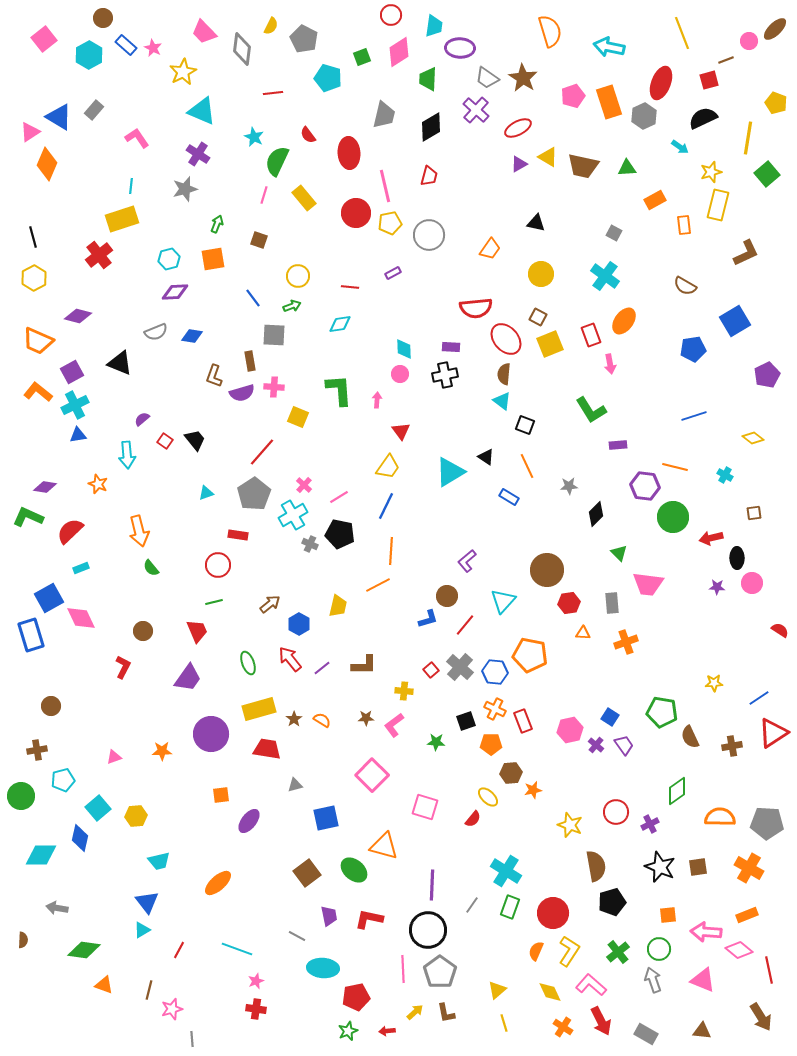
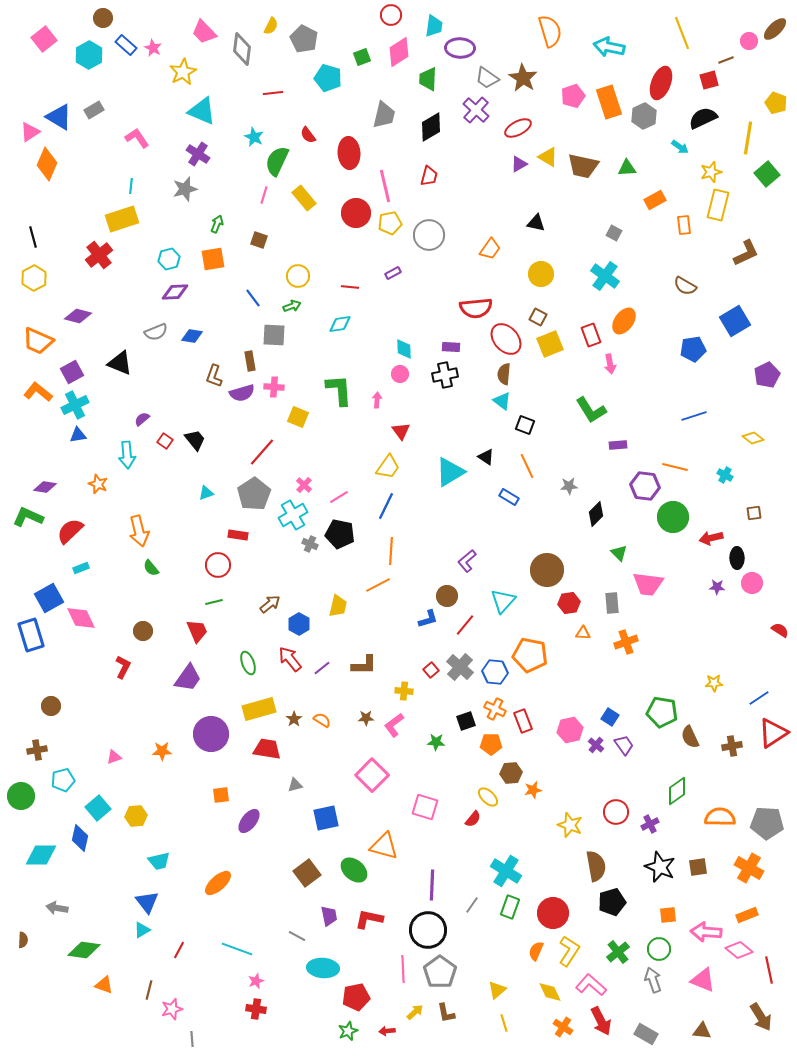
gray rectangle at (94, 110): rotated 18 degrees clockwise
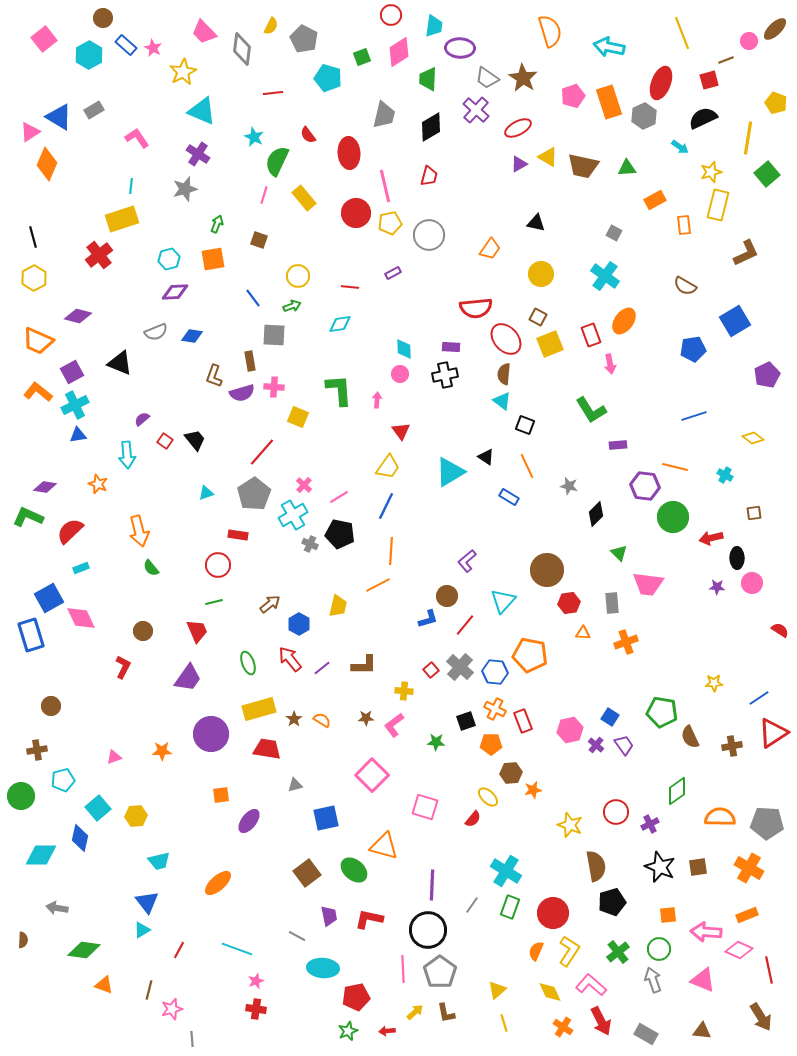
gray star at (569, 486): rotated 18 degrees clockwise
pink diamond at (739, 950): rotated 16 degrees counterclockwise
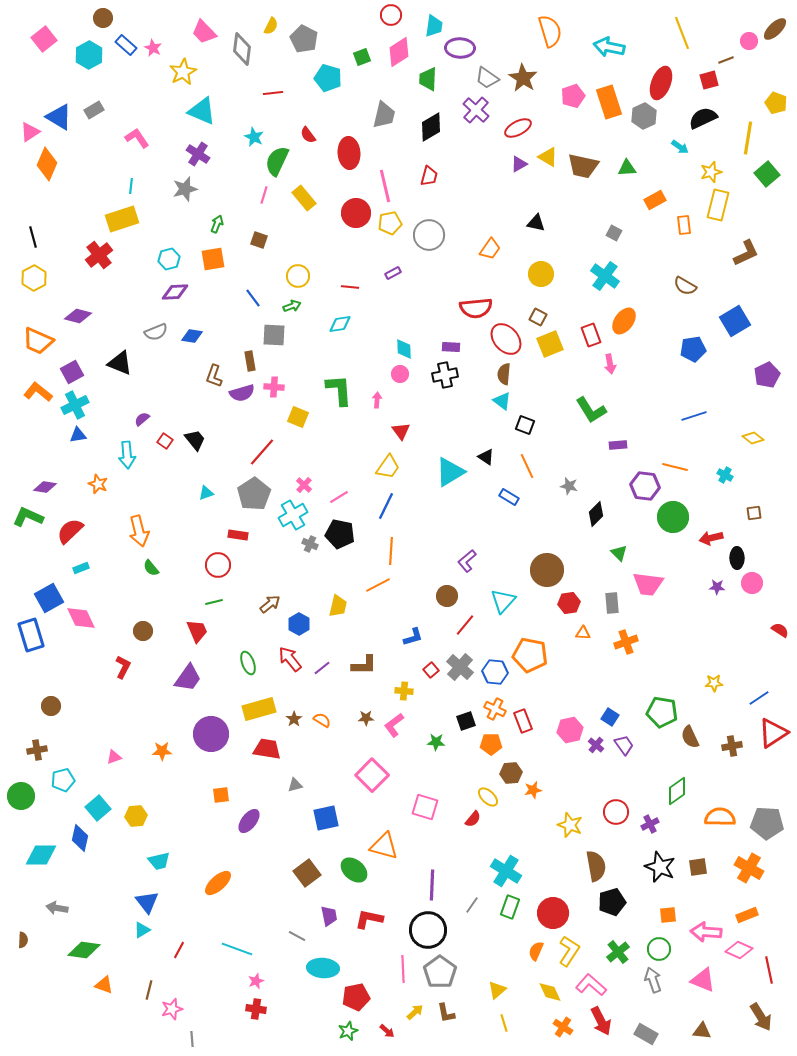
blue L-shape at (428, 619): moved 15 px left, 18 px down
red arrow at (387, 1031): rotated 133 degrees counterclockwise
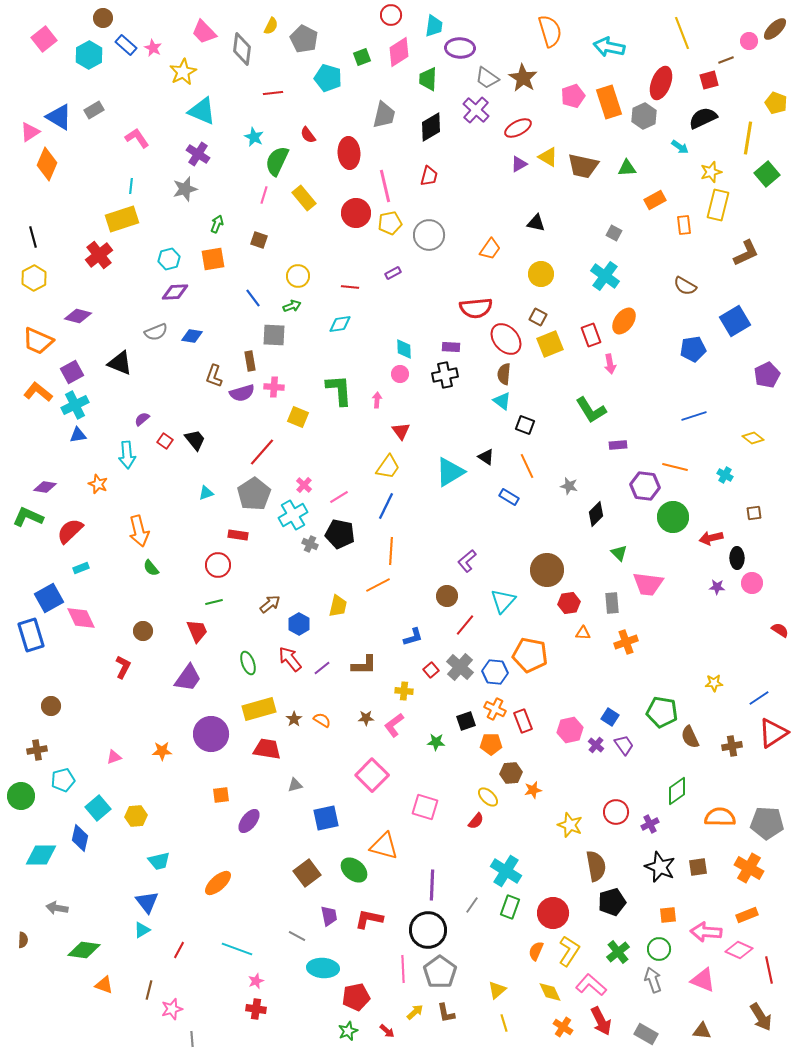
red semicircle at (473, 819): moved 3 px right, 2 px down
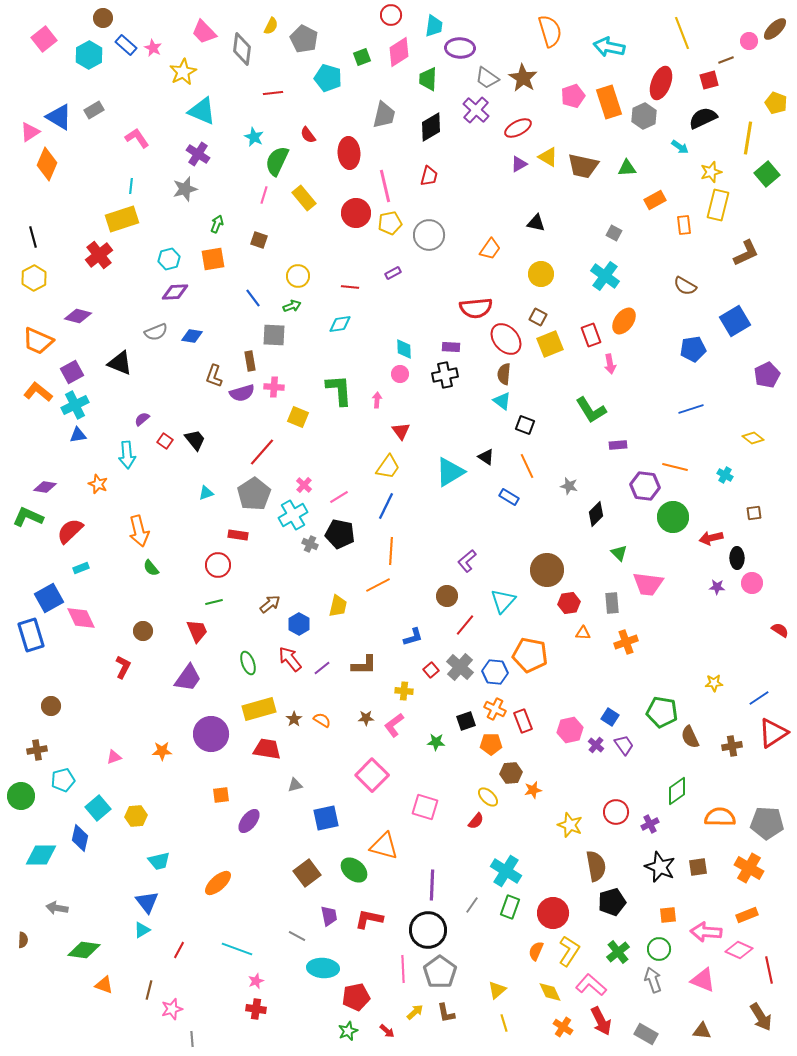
blue line at (694, 416): moved 3 px left, 7 px up
